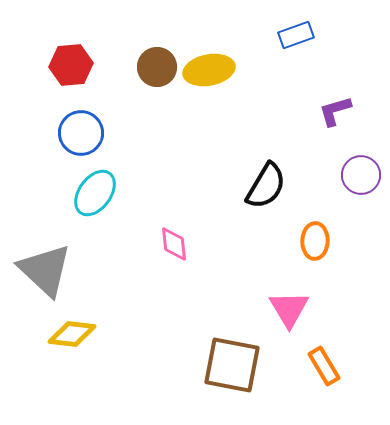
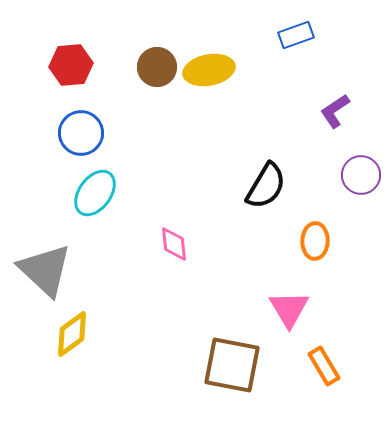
purple L-shape: rotated 18 degrees counterclockwise
yellow diamond: rotated 42 degrees counterclockwise
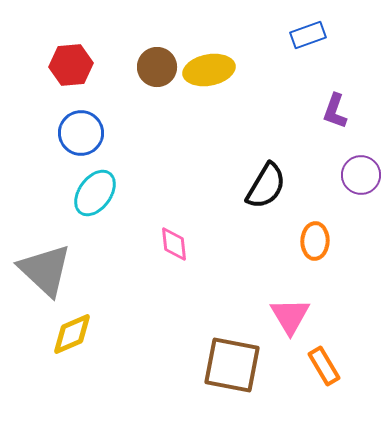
blue rectangle: moved 12 px right
purple L-shape: rotated 36 degrees counterclockwise
pink triangle: moved 1 px right, 7 px down
yellow diamond: rotated 12 degrees clockwise
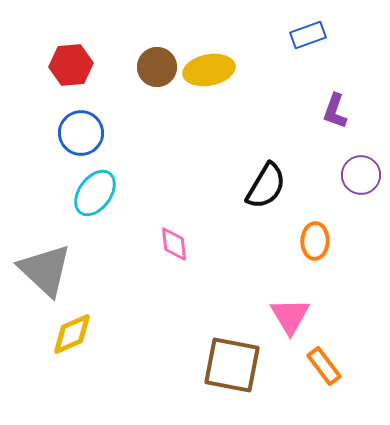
orange rectangle: rotated 6 degrees counterclockwise
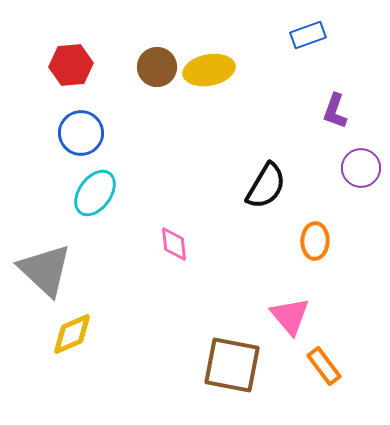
purple circle: moved 7 px up
pink triangle: rotated 9 degrees counterclockwise
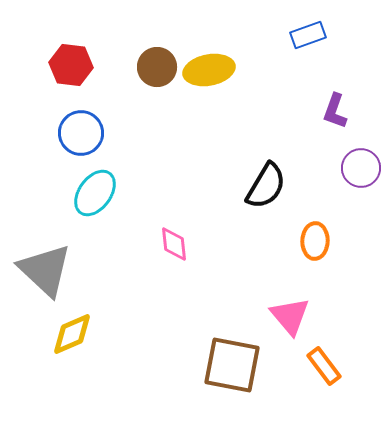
red hexagon: rotated 12 degrees clockwise
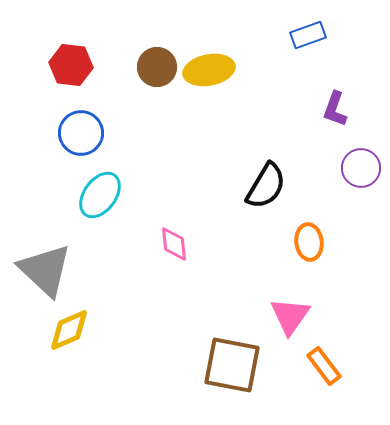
purple L-shape: moved 2 px up
cyan ellipse: moved 5 px right, 2 px down
orange ellipse: moved 6 px left, 1 px down; rotated 9 degrees counterclockwise
pink triangle: rotated 15 degrees clockwise
yellow diamond: moved 3 px left, 4 px up
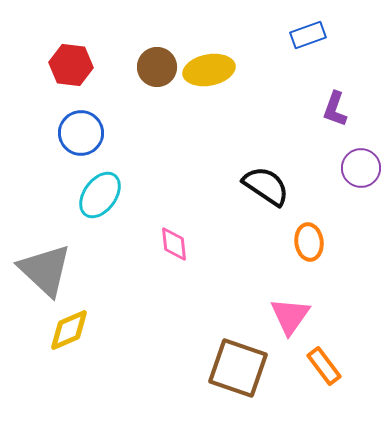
black semicircle: rotated 87 degrees counterclockwise
brown square: moved 6 px right, 3 px down; rotated 8 degrees clockwise
